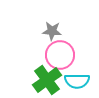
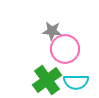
pink circle: moved 5 px right, 6 px up
cyan semicircle: moved 1 px left, 1 px down
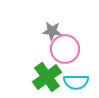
green cross: moved 3 px up
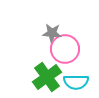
gray star: moved 2 px down
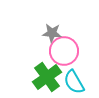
pink circle: moved 1 px left, 2 px down
cyan semicircle: moved 2 px left; rotated 60 degrees clockwise
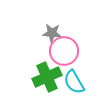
green cross: rotated 12 degrees clockwise
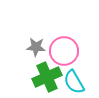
gray star: moved 16 px left, 14 px down
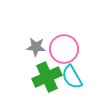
pink circle: moved 2 px up
cyan semicircle: moved 2 px left, 5 px up
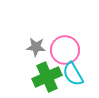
pink circle: moved 1 px right, 1 px down
cyan semicircle: moved 1 px right, 3 px up
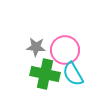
green cross: moved 2 px left, 3 px up; rotated 36 degrees clockwise
